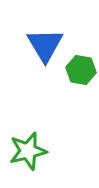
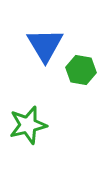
green star: moved 26 px up
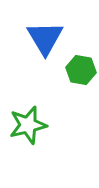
blue triangle: moved 7 px up
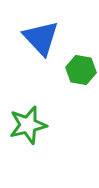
blue triangle: moved 4 px left; rotated 12 degrees counterclockwise
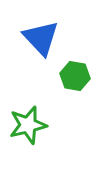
green hexagon: moved 6 px left, 6 px down
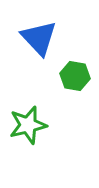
blue triangle: moved 2 px left
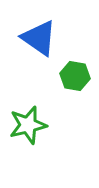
blue triangle: rotated 12 degrees counterclockwise
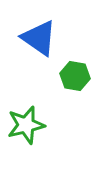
green star: moved 2 px left
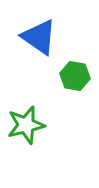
blue triangle: moved 1 px up
